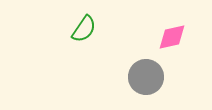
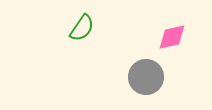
green semicircle: moved 2 px left, 1 px up
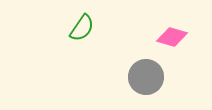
pink diamond: rotated 28 degrees clockwise
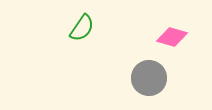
gray circle: moved 3 px right, 1 px down
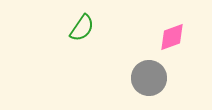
pink diamond: rotated 36 degrees counterclockwise
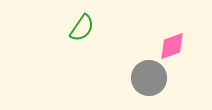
pink diamond: moved 9 px down
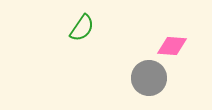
pink diamond: rotated 24 degrees clockwise
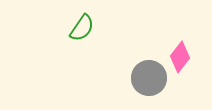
pink diamond: moved 8 px right, 11 px down; rotated 56 degrees counterclockwise
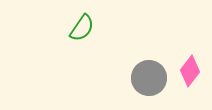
pink diamond: moved 10 px right, 14 px down
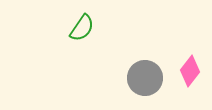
gray circle: moved 4 px left
